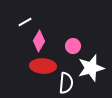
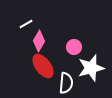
white line: moved 1 px right, 2 px down
pink circle: moved 1 px right, 1 px down
red ellipse: rotated 50 degrees clockwise
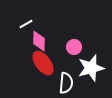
pink diamond: rotated 30 degrees counterclockwise
red ellipse: moved 3 px up
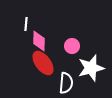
white line: rotated 56 degrees counterclockwise
pink circle: moved 2 px left, 1 px up
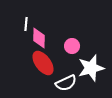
pink diamond: moved 3 px up
white semicircle: rotated 60 degrees clockwise
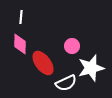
white line: moved 5 px left, 7 px up
pink diamond: moved 19 px left, 6 px down
